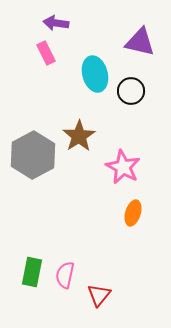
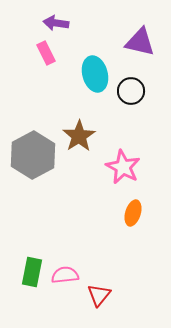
pink semicircle: rotated 72 degrees clockwise
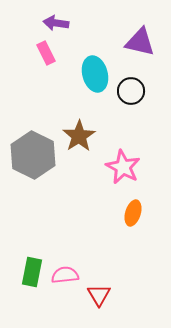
gray hexagon: rotated 6 degrees counterclockwise
red triangle: rotated 10 degrees counterclockwise
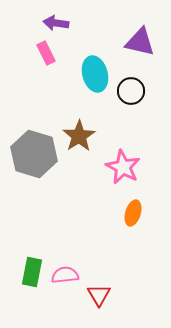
gray hexagon: moved 1 px right, 1 px up; rotated 9 degrees counterclockwise
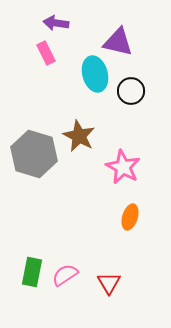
purple triangle: moved 22 px left
brown star: rotated 12 degrees counterclockwise
orange ellipse: moved 3 px left, 4 px down
pink semicircle: rotated 28 degrees counterclockwise
red triangle: moved 10 px right, 12 px up
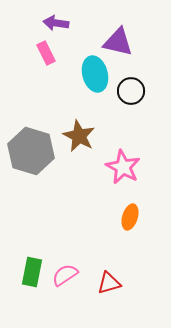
gray hexagon: moved 3 px left, 3 px up
red triangle: rotated 45 degrees clockwise
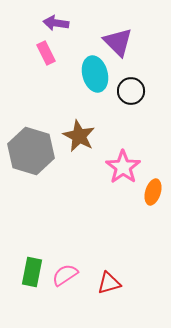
purple triangle: rotated 32 degrees clockwise
pink star: rotated 8 degrees clockwise
orange ellipse: moved 23 px right, 25 px up
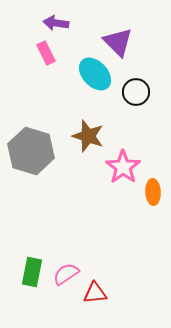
cyan ellipse: rotated 28 degrees counterclockwise
black circle: moved 5 px right, 1 px down
brown star: moved 9 px right; rotated 8 degrees counterclockwise
orange ellipse: rotated 20 degrees counterclockwise
pink semicircle: moved 1 px right, 1 px up
red triangle: moved 14 px left, 10 px down; rotated 10 degrees clockwise
